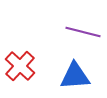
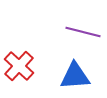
red cross: moved 1 px left
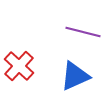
blue triangle: rotated 20 degrees counterclockwise
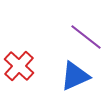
purple line: moved 3 px right, 5 px down; rotated 24 degrees clockwise
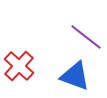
blue triangle: rotated 44 degrees clockwise
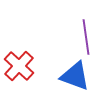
purple line: rotated 44 degrees clockwise
